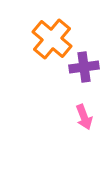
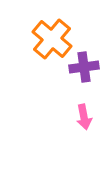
pink arrow: rotated 10 degrees clockwise
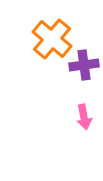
purple cross: moved 2 px up
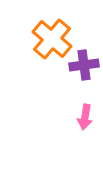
pink arrow: moved 1 px right; rotated 20 degrees clockwise
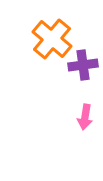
purple cross: moved 1 px left
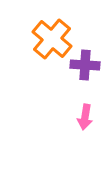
purple cross: moved 2 px right; rotated 12 degrees clockwise
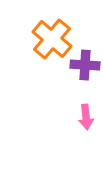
pink arrow: moved 1 px right; rotated 15 degrees counterclockwise
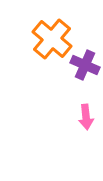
purple cross: rotated 20 degrees clockwise
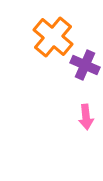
orange cross: moved 1 px right, 2 px up
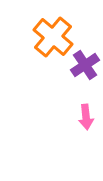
purple cross: rotated 32 degrees clockwise
